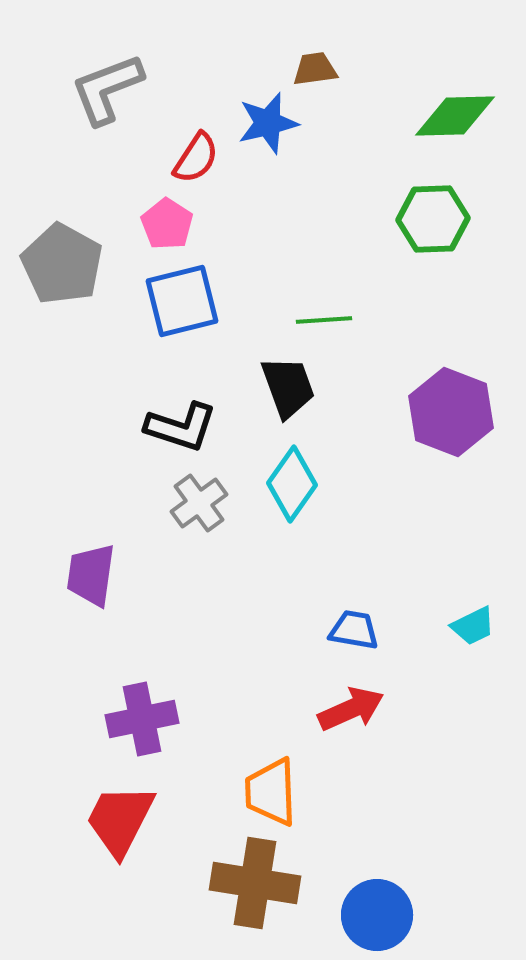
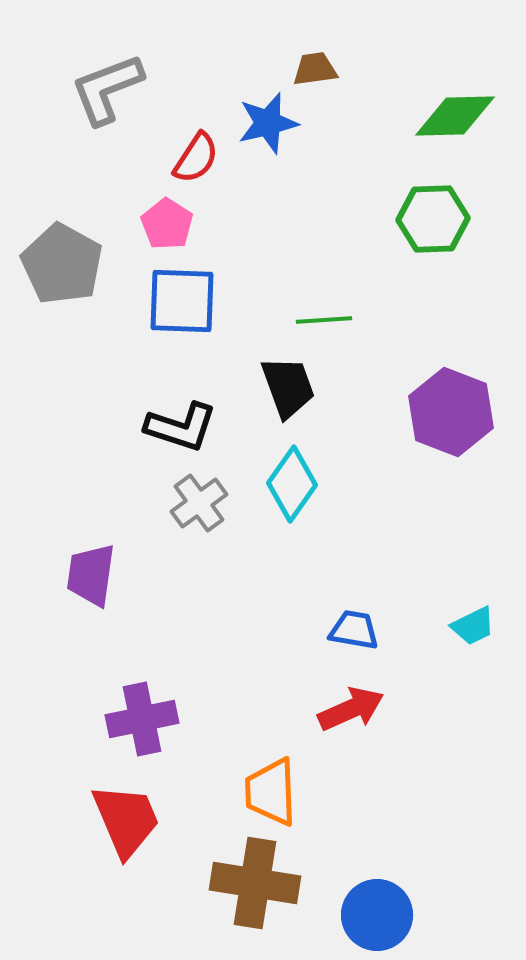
blue square: rotated 16 degrees clockwise
red trapezoid: moved 6 px right; rotated 130 degrees clockwise
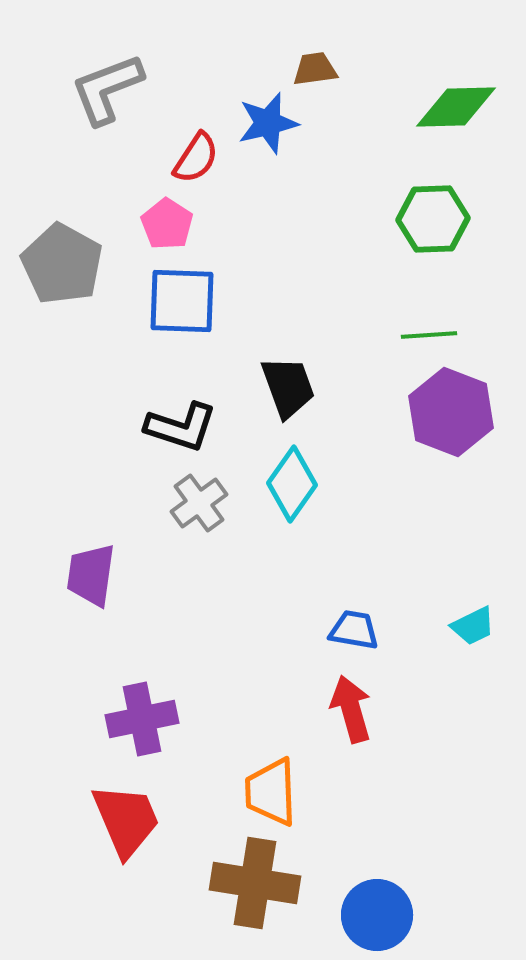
green diamond: moved 1 px right, 9 px up
green line: moved 105 px right, 15 px down
red arrow: rotated 82 degrees counterclockwise
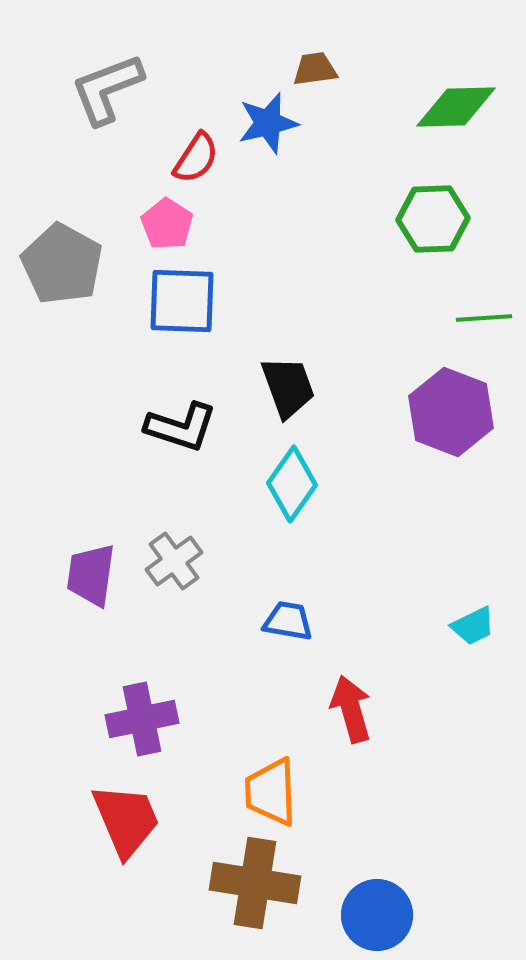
green line: moved 55 px right, 17 px up
gray cross: moved 25 px left, 58 px down
blue trapezoid: moved 66 px left, 9 px up
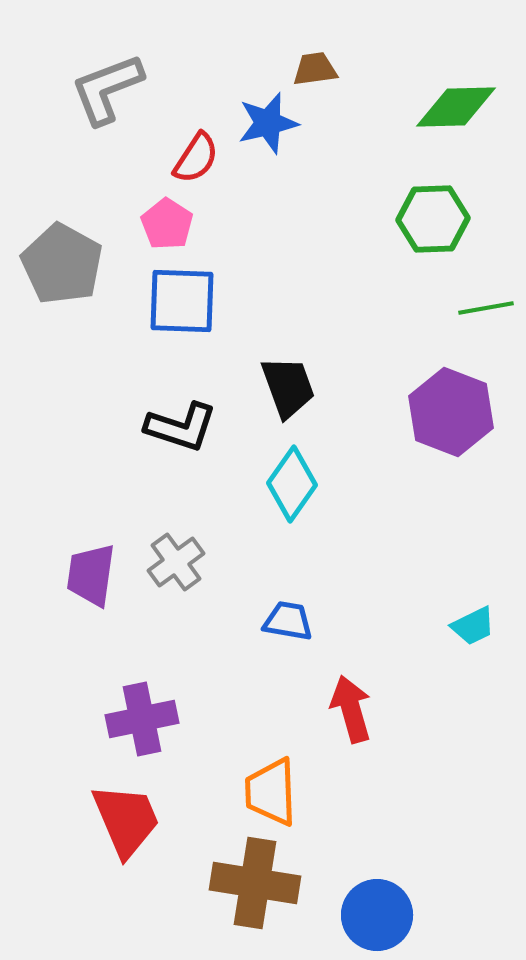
green line: moved 2 px right, 10 px up; rotated 6 degrees counterclockwise
gray cross: moved 2 px right, 1 px down
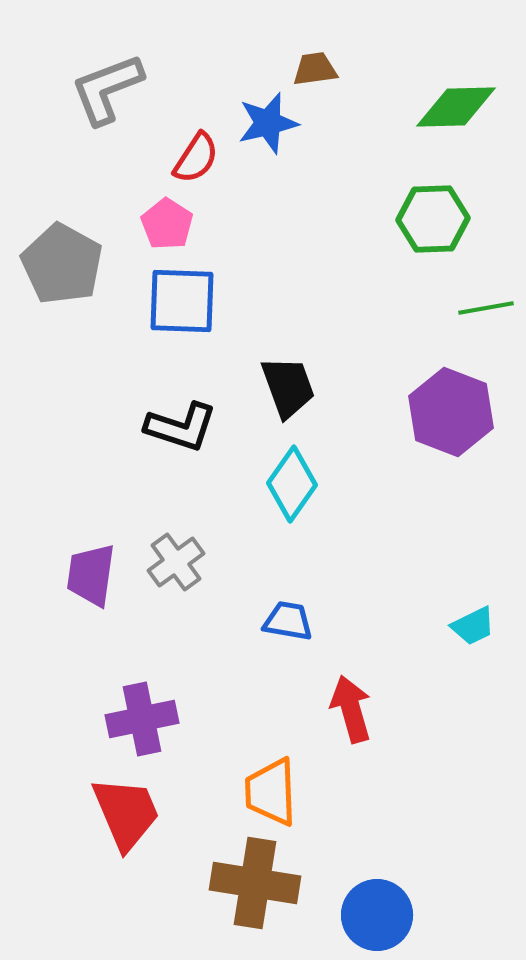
red trapezoid: moved 7 px up
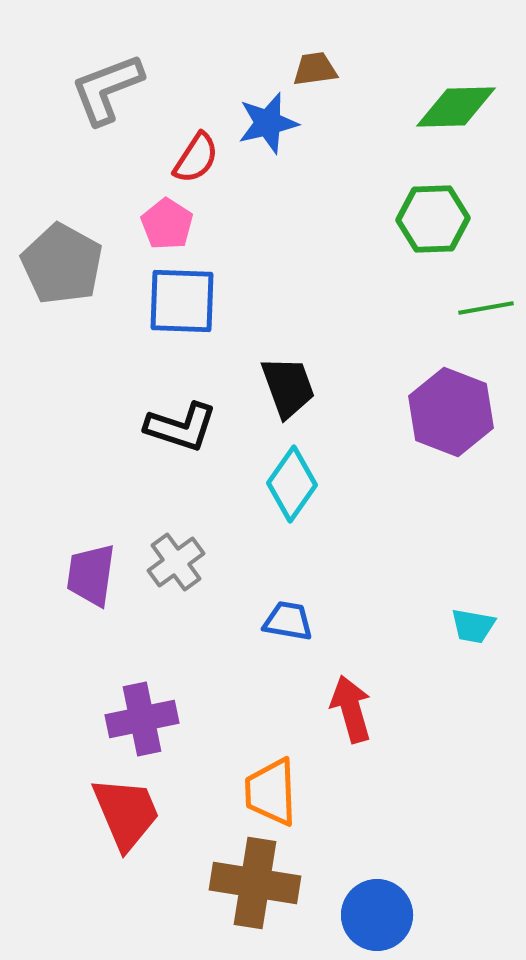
cyan trapezoid: rotated 36 degrees clockwise
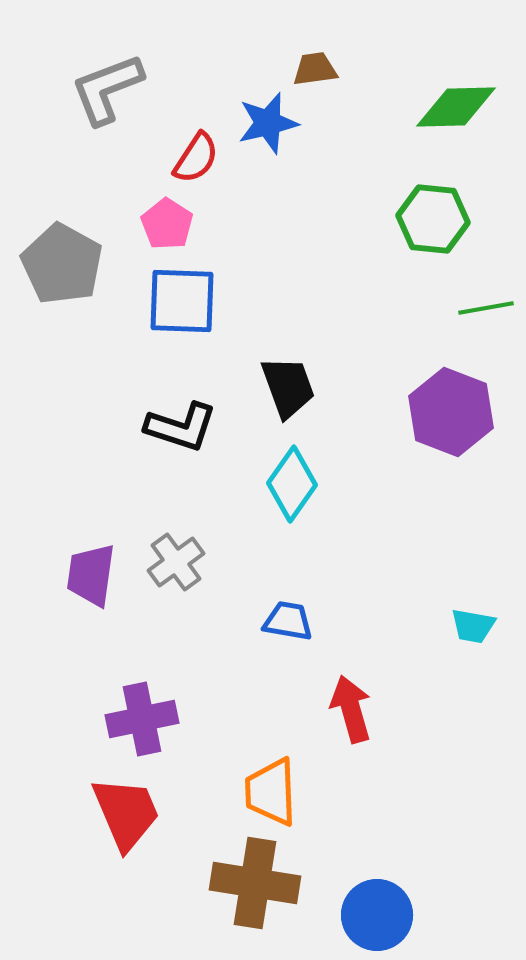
green hexagon: rotated 8 degrees clockwise
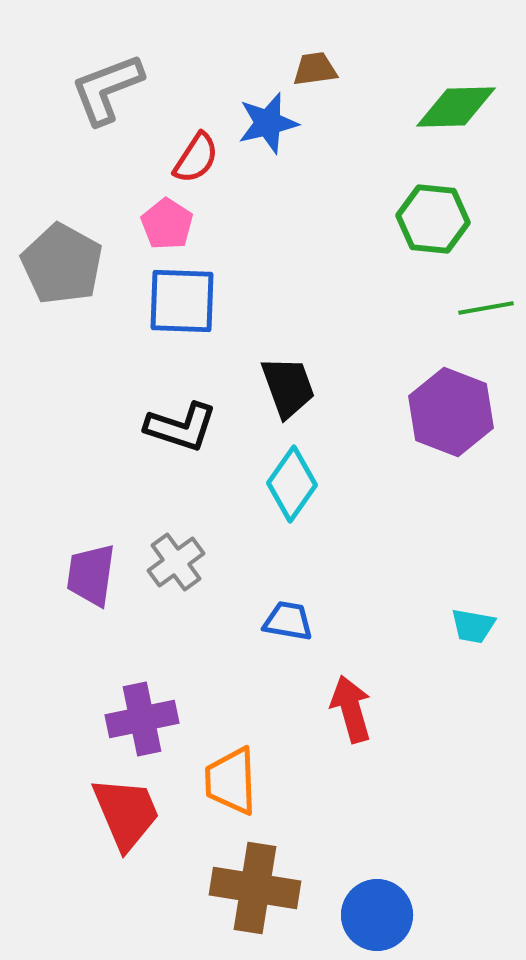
orange trapezoid: moved 40 px left, 11 px up
brown cross: moved 5 px down
